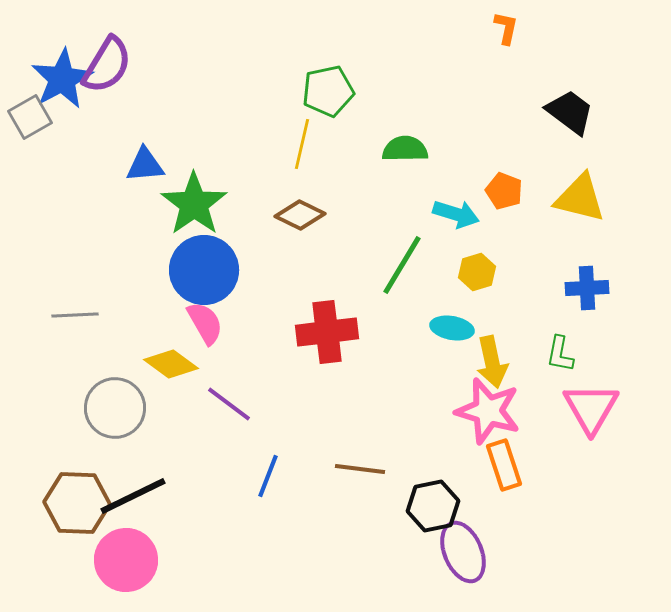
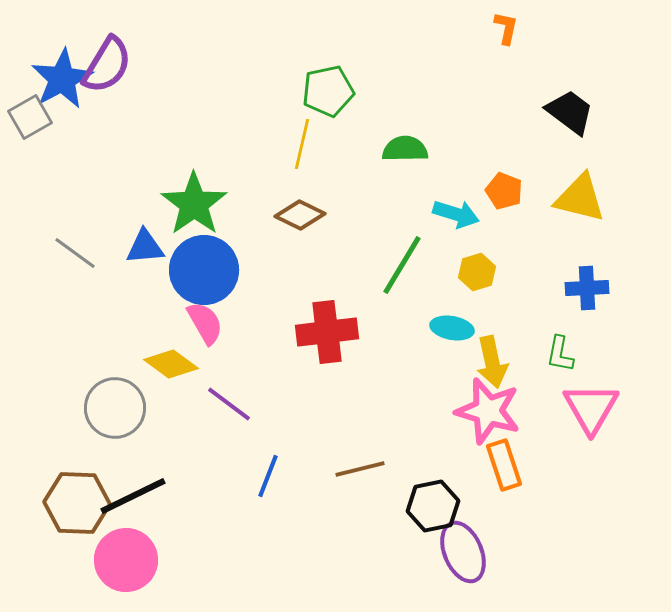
blue triangle: moved 82 px down
gray line: moved 62 px up; rotated 39 degrees clockwise
brown line: rotated 21 degrees counterclockwise
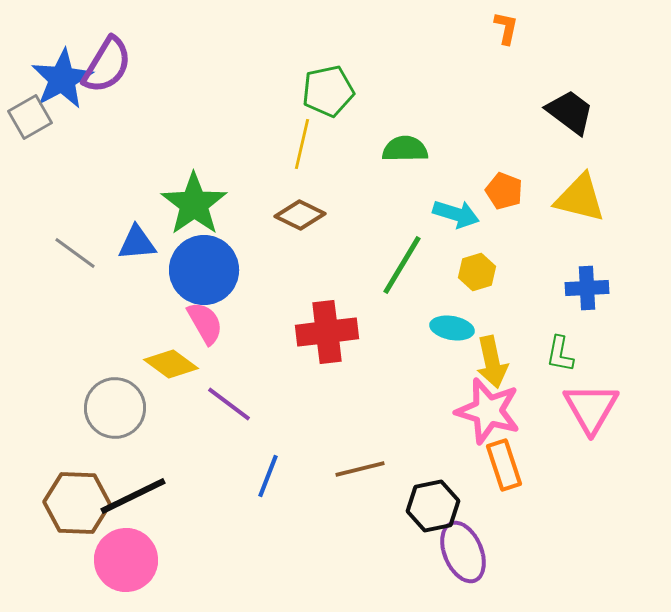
blue triangle: moved 8 px left, 4 px up
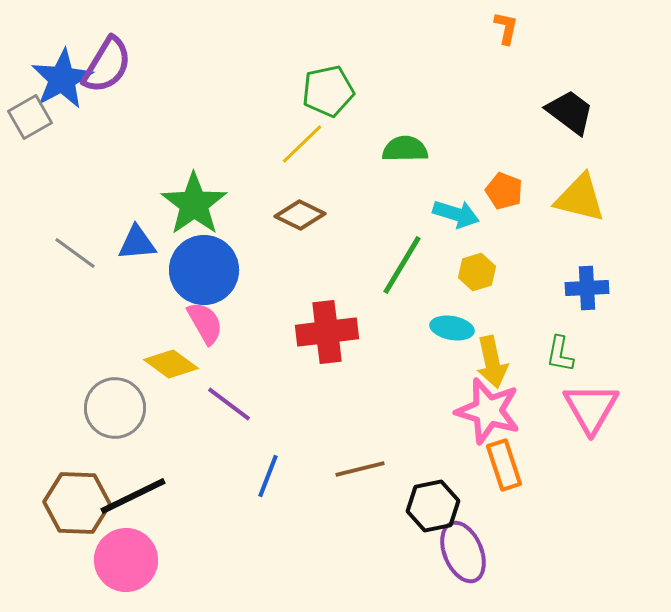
yellow line: rotated 33 degrees clockwise
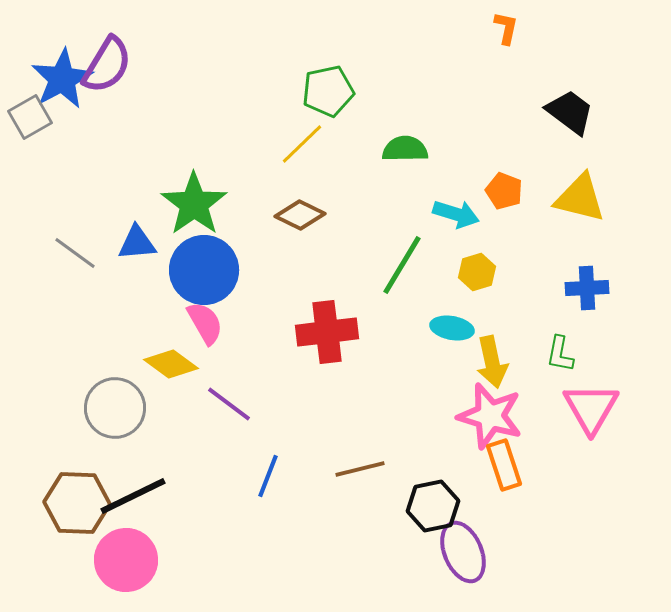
pink star: moved 2 px right, 5 px down
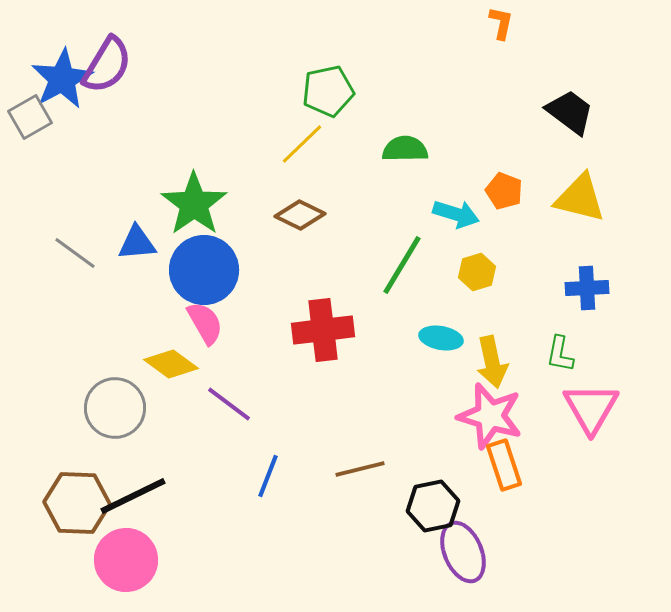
orange L-shape: moved 5 px left, 5 px up
cyan ellipse: moved 11 px left, 10 px down
red cross: moved 4 px left, 2 px up
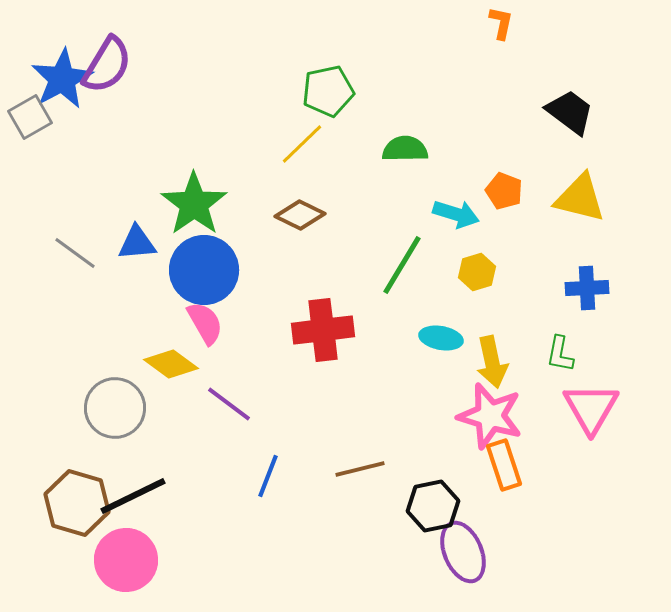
brown hexagon: rotated 14 degrees clockwise
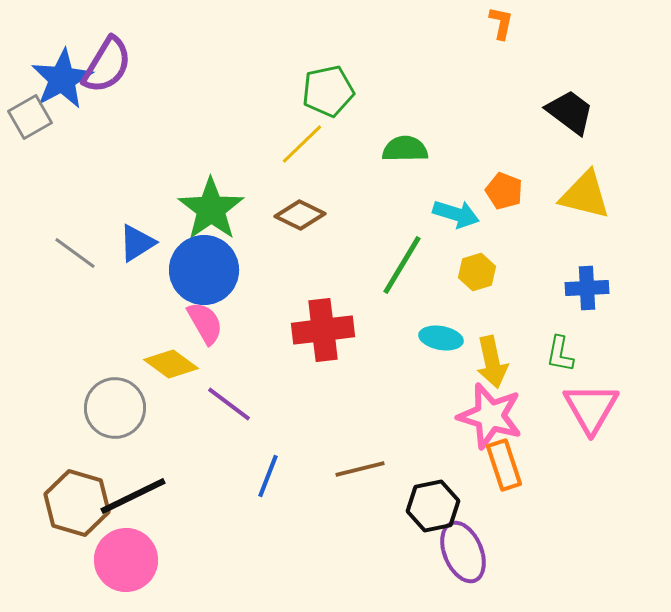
yellow triangle: moved 5 px right, 3 px up
green star: moved 17 px right, 5 px down
blue triangle: rotated 27 degrees counterclockwise
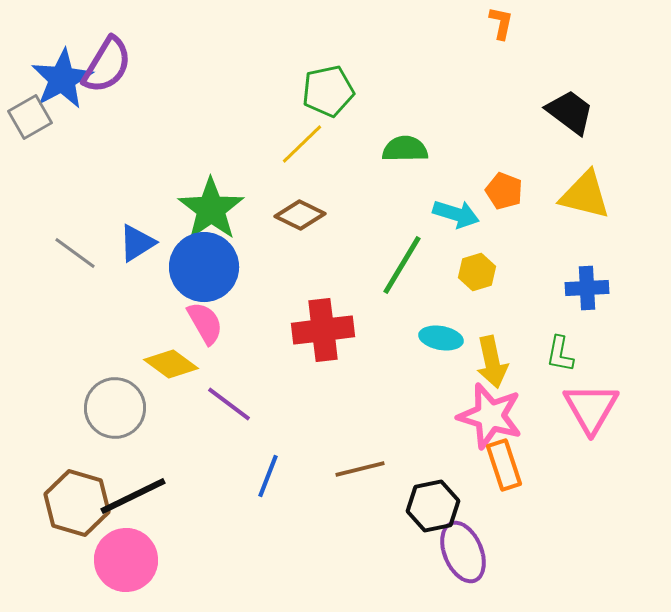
blue circle: moved 3 px up
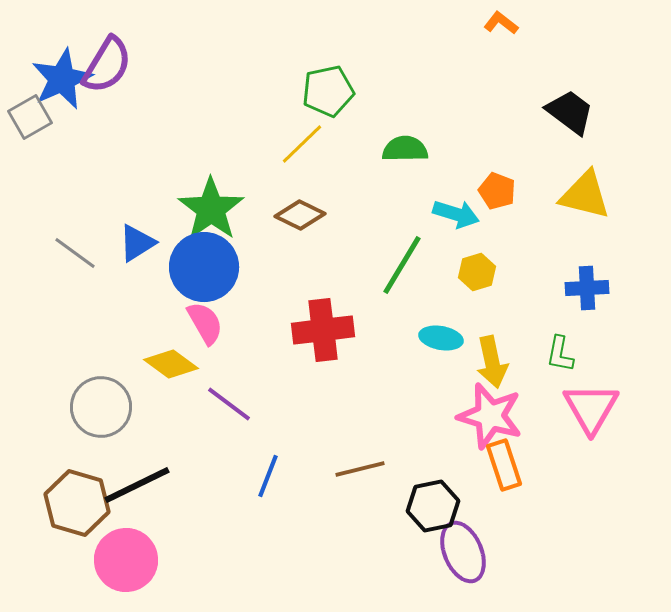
orange L-shape: rotated 64 degrees counterclockwise
blue star: rotated 4 degrees clockwise
orange pentagon: moved 7 px left
gray circle: moved 14 px left, 1 px up
black line: moved 4 px right, 11 px up
